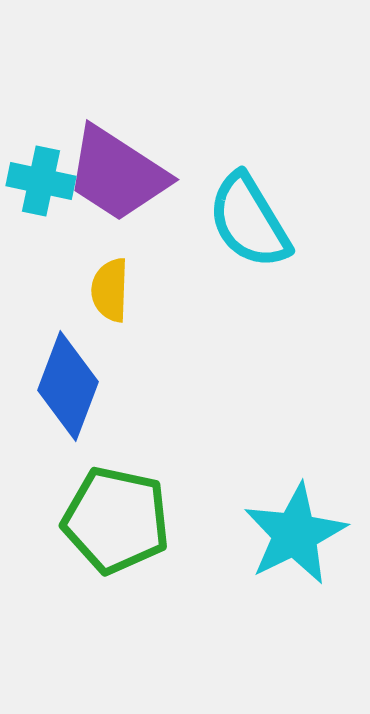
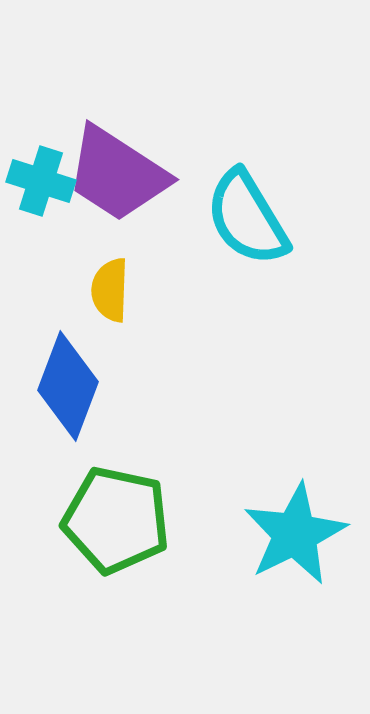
cyan cross: rotated 6 degrees clockwise
cyan semicircle: moved 2 px left, 3 px up
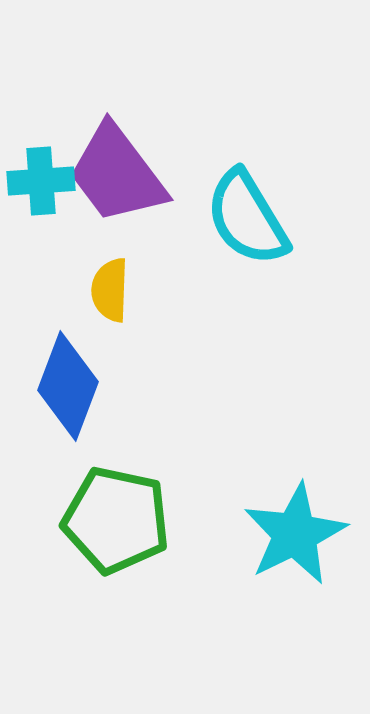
purple trapezoid: rotated 20 degrees clockwise
cyan cross: rotated 22 degrees counterclockwise
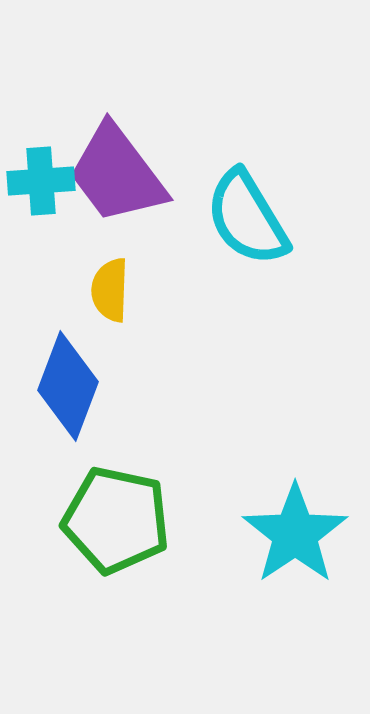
cyan star: rotated 8 degrees counterclockwise
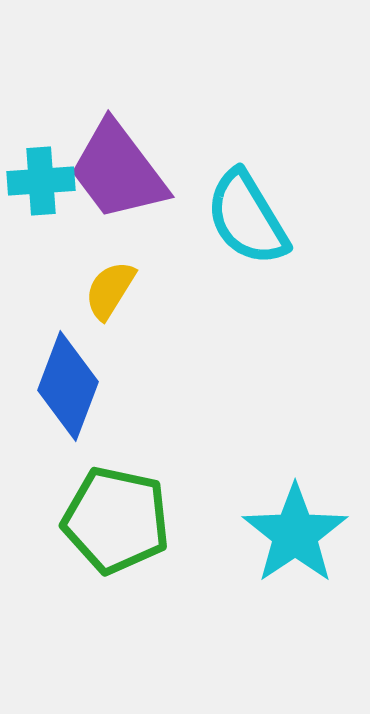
purple trapezoid: moved 1 px right, 3 px up
yellow semicircle: rotated 30 degrees clockwise
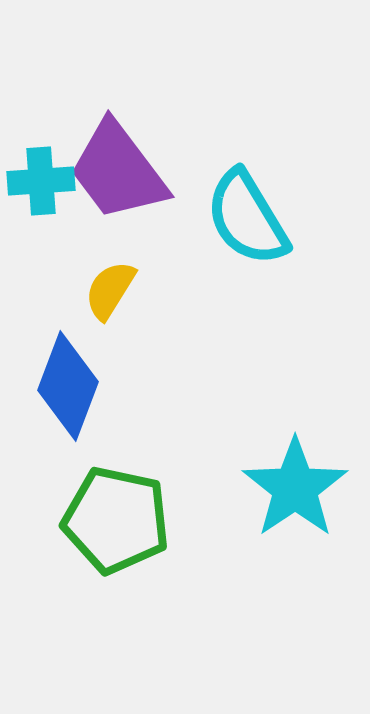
cyan star: moved 46 px up
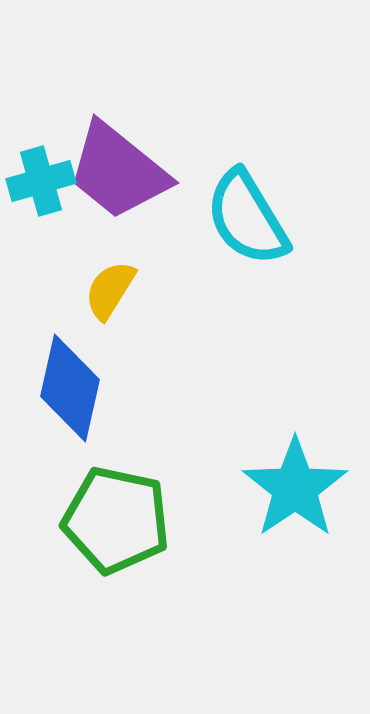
purple trapezoid: rotated 14 degrees counterclockwise
cyan cross: rotated 12 degrees counterclockwise
blue diamond: moved 2 px right, 2 px down; rotated 8 degrees counterclockwise
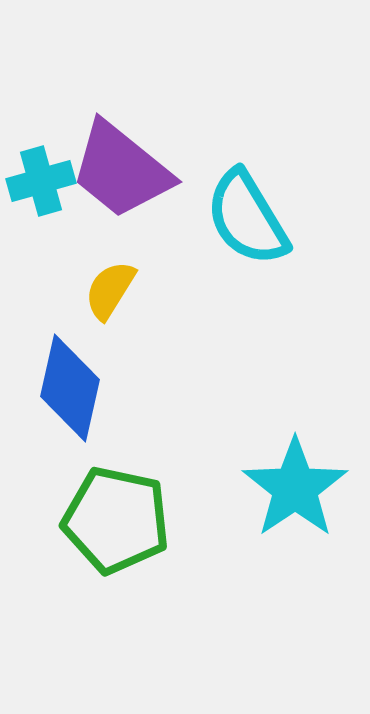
purple trapezoid: moved 3 px right, 1 px up
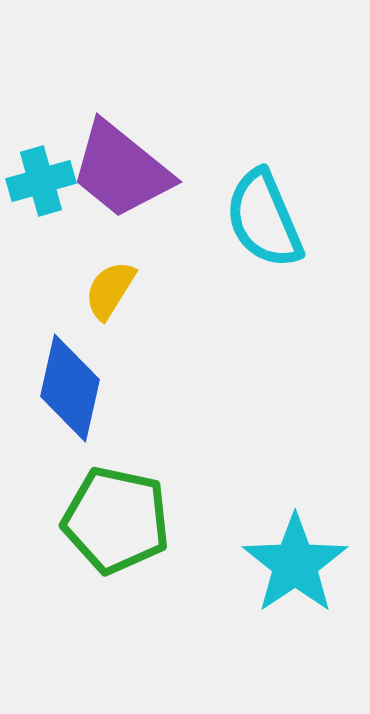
cyan semicircle: moved 17 px right, 1 px down; rotated 8 degrees clockwise
cyan star: moved 76 px down
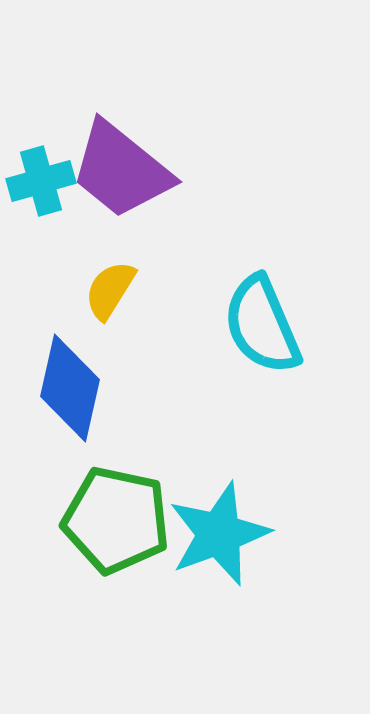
cyan semicircle: moved 2 px left, 106 px down
cyan star: moved 76 px left, 30 px up; rotated 14 degrees clockwise
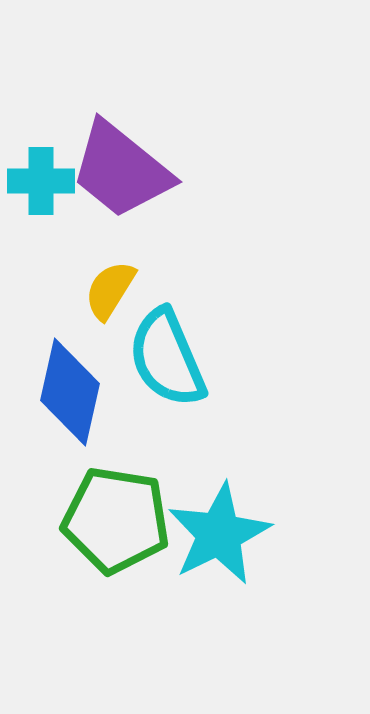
cyan cross: rotated 16 degrees clockwise
cyan semicircle: moved 95 px left, 33 px down
blue diamond: moved 4 px down
green pentagon: rotated 3 degrees counterclockwise
cyan star: rotated 6 degrees counterclockwise
